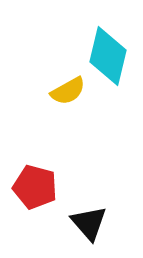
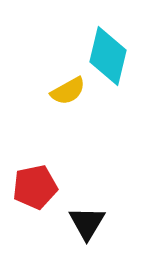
red pentagon: rotated 27 degrees counterclockwise
black triangle: moved 2 px left; rotated 12 degrees clockwise
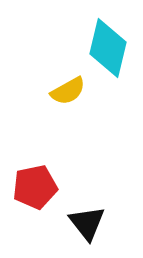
cyan diamond: moved 8 px up
black triangle: rotated 9 degrees counterclockwise
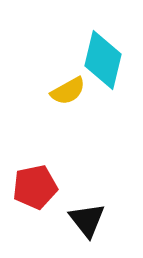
cyan diamond: moved 5 px left, 12 px down
black triangle: moved 3 px up
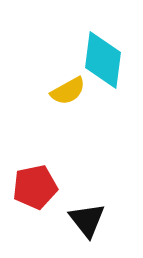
cyan diamond: rotated 6 degrees counterclockwise
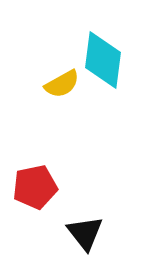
yellow semicircle: moved 6 px left, 7 px up
black triangle: moved 2 px left, 13 px down
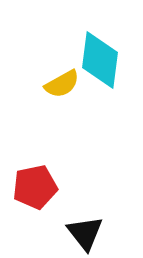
cyan diamond: moved 3 px left
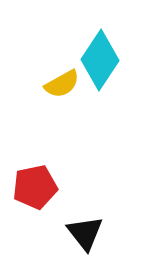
cyan diamond: rotated 26 degrees clockwise
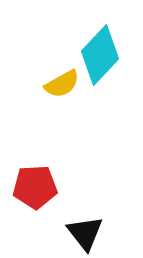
cyan diamond: moved 5 px up; rotated 10 degrees clockwise
red pentagon: rotated 9 degrees clockwise
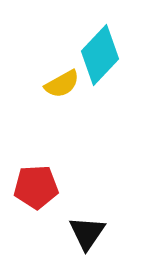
red pentagon: moved 1 px right
black triangle: moved 2 px right; rotated 12 degrees clockwise
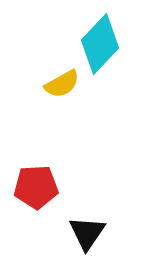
cyan diamond: moved 11 px up
